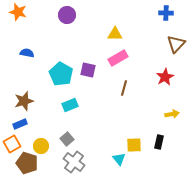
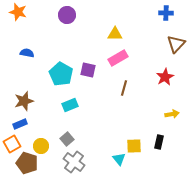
yellow square: moved 1 px down
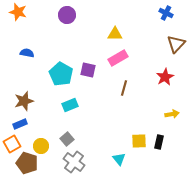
blue cross: rotated 24 degrees clockwise
yellow square: moved 5 px right, 5 px up
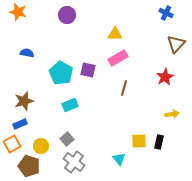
cyan pentagon: moved 1 px up
brown pentagon: moved 2 px right, 3 px down
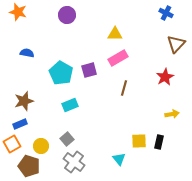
purple square: moved 1 px right; rotated 28 degrees counterclockwise
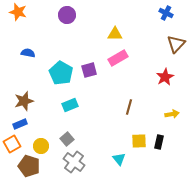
blue semicircle: moved 1 px right
brown line: moved 5 px right, 19 px down
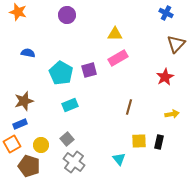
yellow circle: moved 1 px up
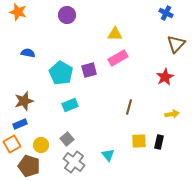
cyan triangle: moved 11 px left, 4 px up
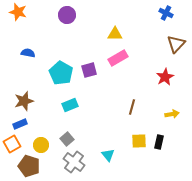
brown line: moved 3 px right
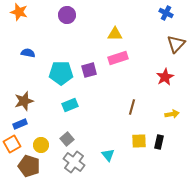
orange star: moved 1 px right
pink rectangle: rotated 12 degrees clockwise
cyan pentagon: rotated 30 degrees counterclockwise
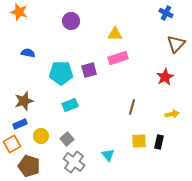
purple circle: moved 4 px right, 6 px down
yellow circle: moved 9 px up
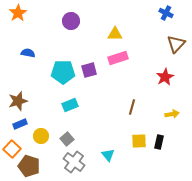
orange star: moved 1 px left, 1 px down; rotated 24 degrees clockwise
cyan pentagon: moved 2 px right, 1 px up
brown star: moved 6 px left
orange square: moved 5 px down; rotated 18 degrees counterclockwise
